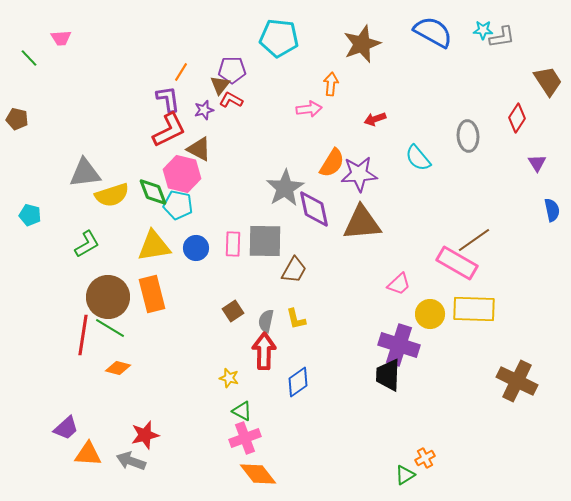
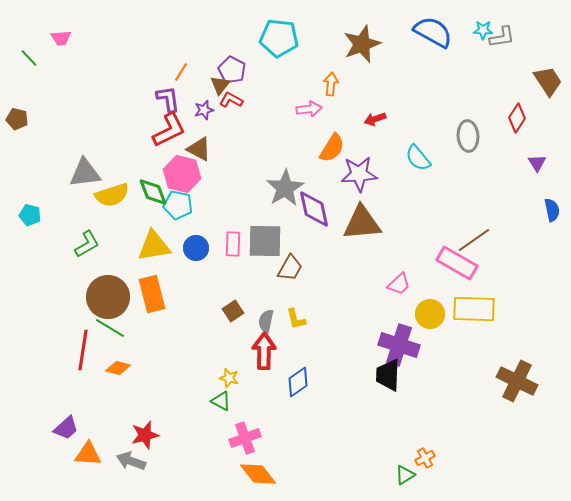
purple pentagon at (232, 70): rotated 28 degrees clockwise
orange semicircle at (332, 163): moved 15 px up
brown trapezoid at (294, 270): moved 4 px left, 2 px up
red line at (83, 335): moved 15 px down
green triangle at (242, 411): moved 21 px left, 10 px up
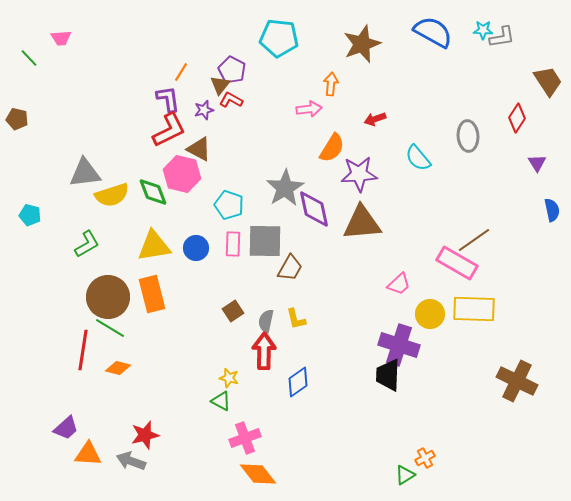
cyan pentagon at (178, 205): moved 51 px right; rotated 8 degrees clockwise
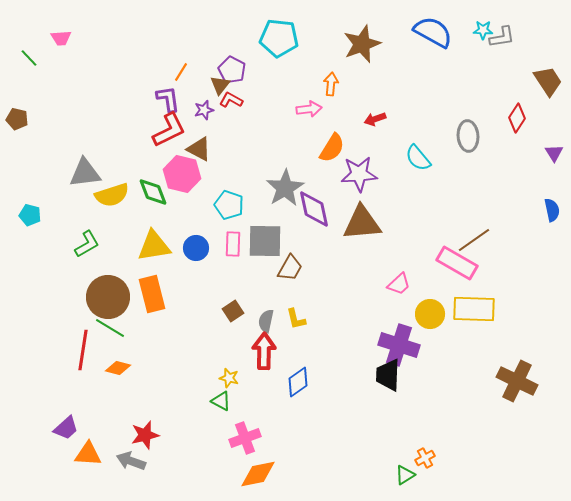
purple triangle at (537, 163): moved 17 px right, 10 px up
orange diamond at (258, 474): rotated 63 degrees counterclockwise
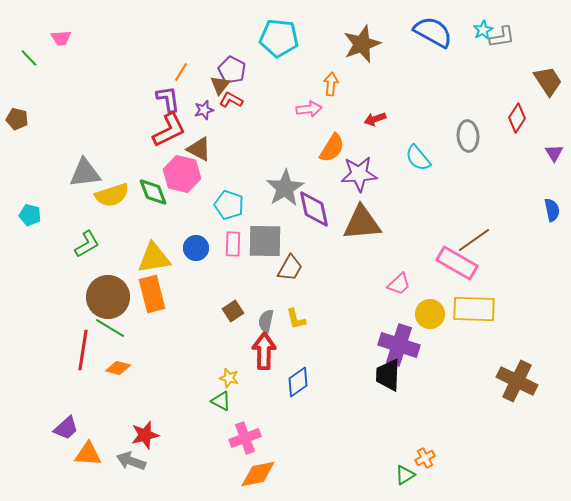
cyan star at (483, 30): rotated 30 degrees counterclockwise
yellow triangle at (154, 246): moved 12 px down
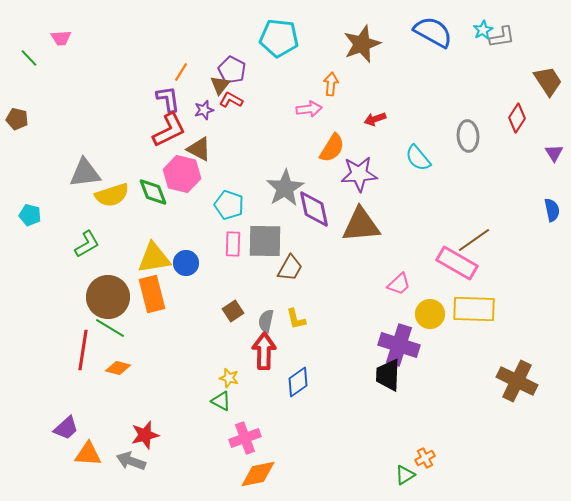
brown triangle at (362, 223): moved 1 px left, 2 px down
blue circle at (196, 248): moved 10 px left, 15 px down
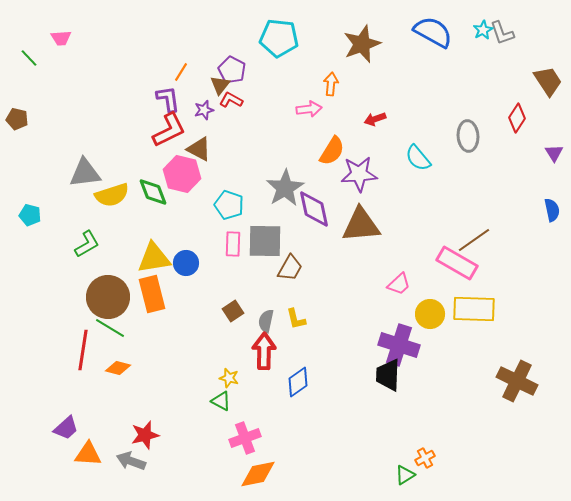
gray L-shape at (502, 37): moved 4 px up; rotated 80 degrees clockwise
orange semicircle at (332, 148): moved 3 px down
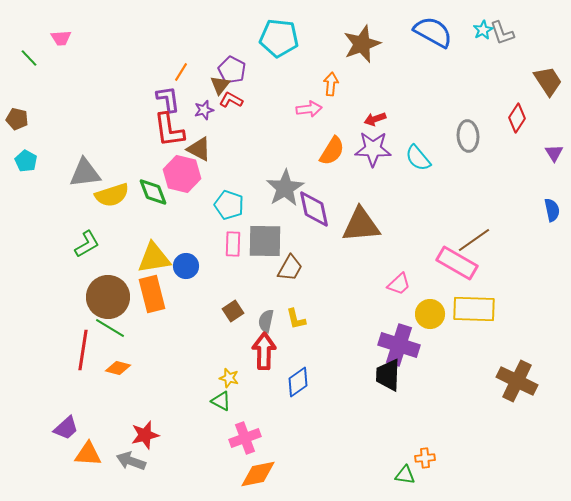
red L-shape at (169, 130): rotated 108 degrees clockwise
purple star at (359, 174): moved 14 px right, 25 px up; rotated 6 degrees clockwise
cyan pentagon at (30, 215): moved 4 px left, 54 px up; rotated 15 degrees clockwise
blue circle at (186, 263): moved 3 px down
orange cross at (425, 458): rotated 24 degrees clockwise
green triangle at (405, 475): rotated 40 degrees clockwise
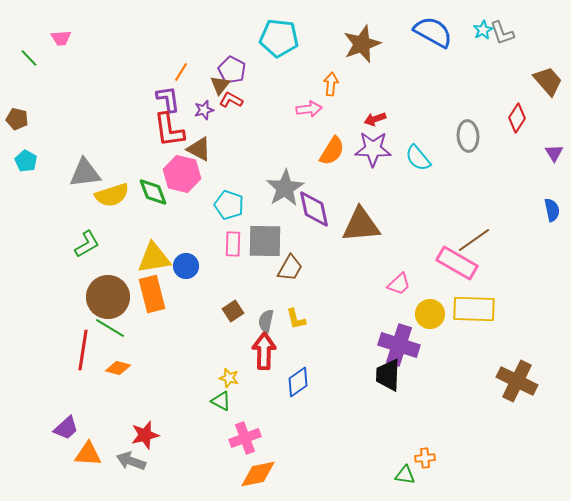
brown trapezoid at (548, 81): rotated 8 degrees counterclockwise
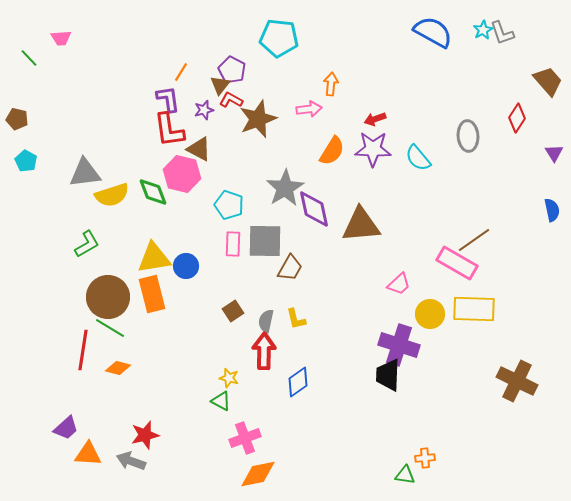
brown star at (362, 44): moved 104 px left, 75 px down
